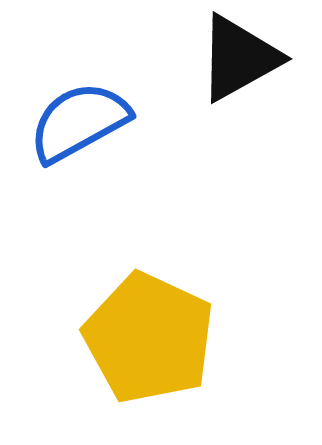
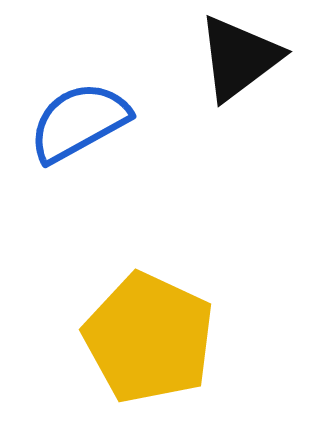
black triangle: rotated 8 degrees counterclockwise
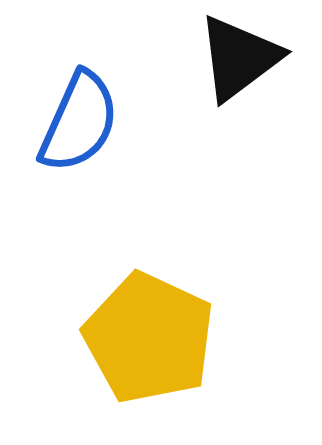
blue semicircle: rotated 143 degrees clockwise
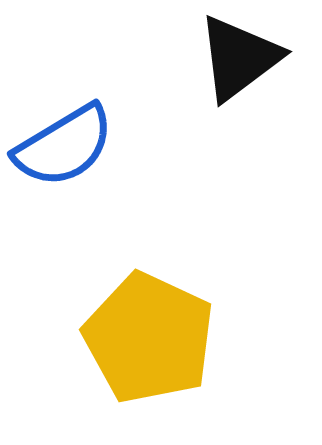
blue semicircle: moved 15 px left, 24 px down; rotated 35 degrees clockwise
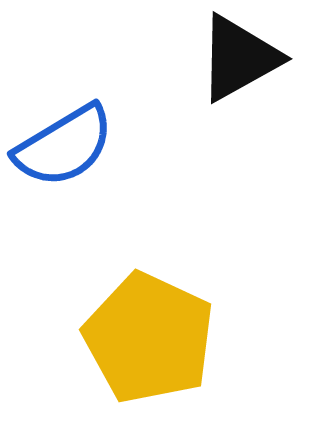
black triangle: rotated 8 degrees clockwise
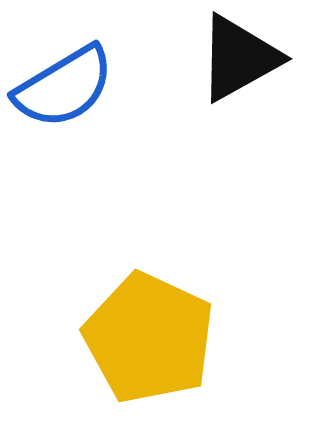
blue semicircle: moved 59 px up
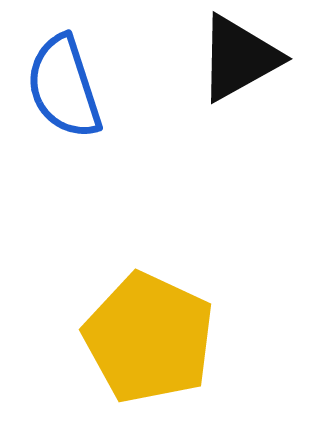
blue semicircle: rotated 103 degrees clockwise
